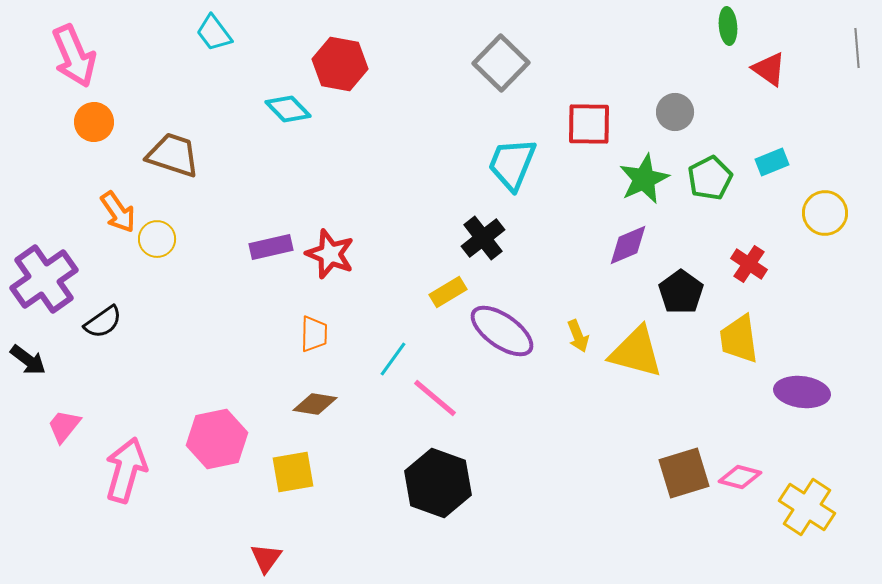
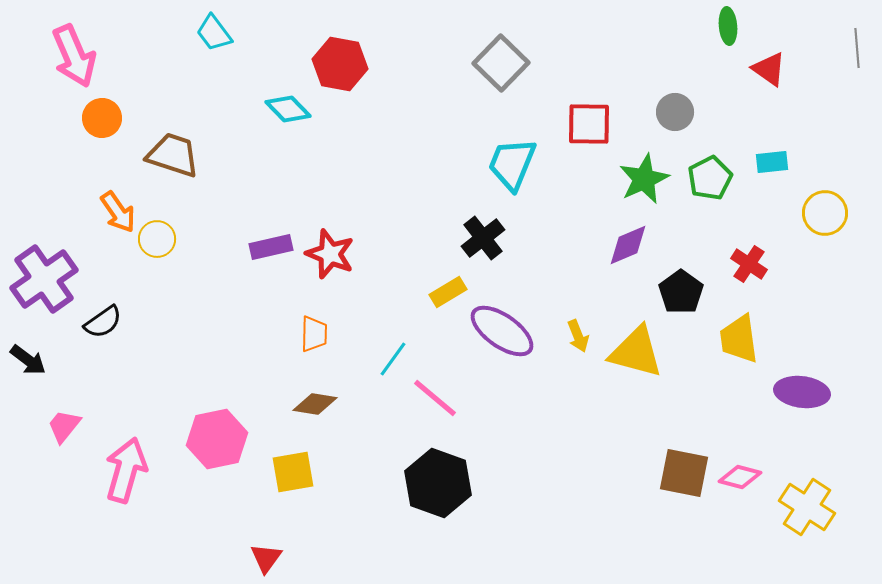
orange circle at (94, 122): moved 8 px right, 4 px up
cyan rectangle at (772, 162): rotated 16 degrees clockwise
brown square at (684, 473): rotated 28 degrees clockwise
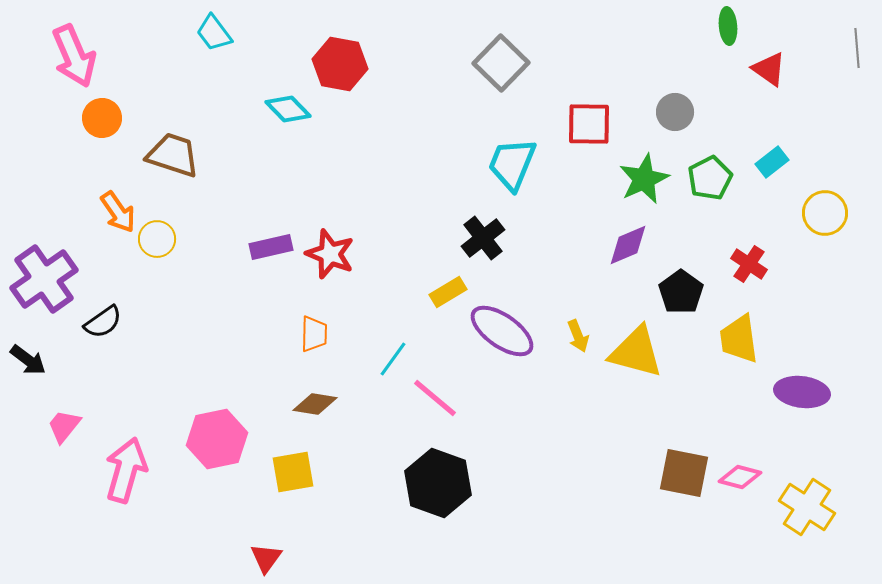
cyan rectangle at (772, 162): rotated 32 degrees counterclockwise
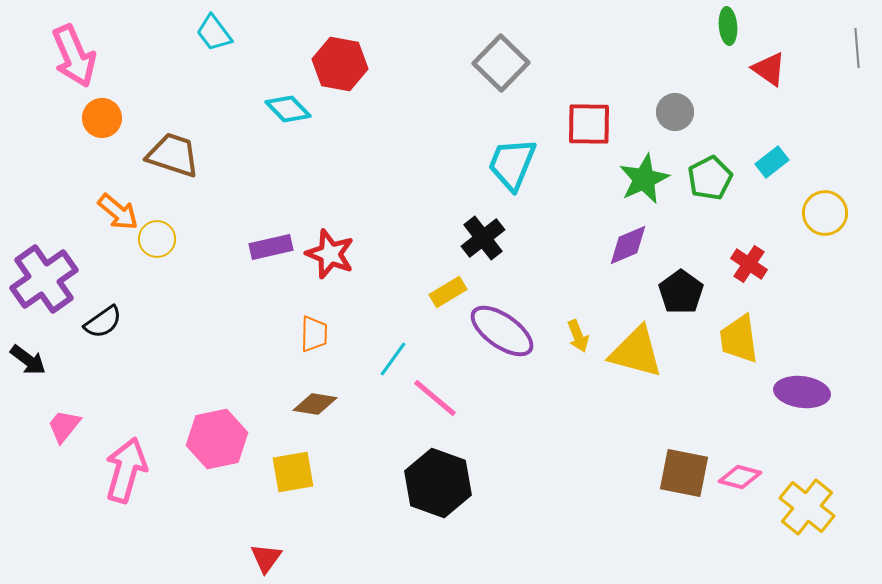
orange arrow at (118, 212): rotated 15 degrees counterclockwise
yellow cross at (807, 507): rotated 6 degrees clockwise
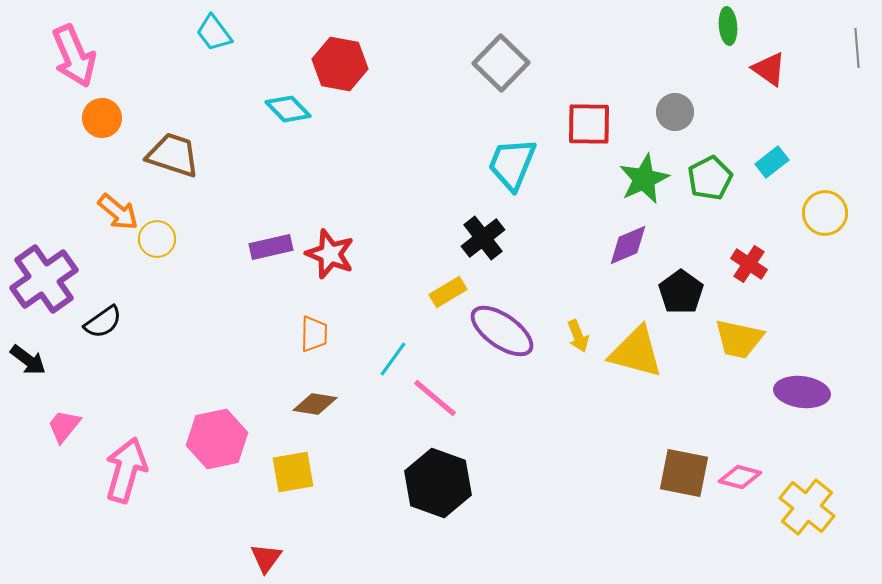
yellow trapezoid at (739, 339): rotated 70 degrees counterclockwise
